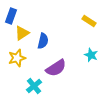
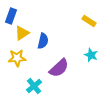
yellow star: rotated 12 degrees clockwise
purple semicircle: moved 3 px right; rotated 10 degrees counterclockwise
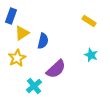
yellow star: rotated 24 degrees counterclockwise
purple semicircle: moved 3 px left, 1 px down
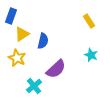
yellow rectangle: rotated 24 degrees clockwise
yellow triangle: moved 1 px down
yellow star: rotated 18 degrees counterclockwise
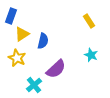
cyan cross: moved 1 px up
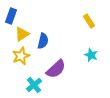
yellow star: moved 4 px right, 2 px up; rotated 24 degrees clockwise
